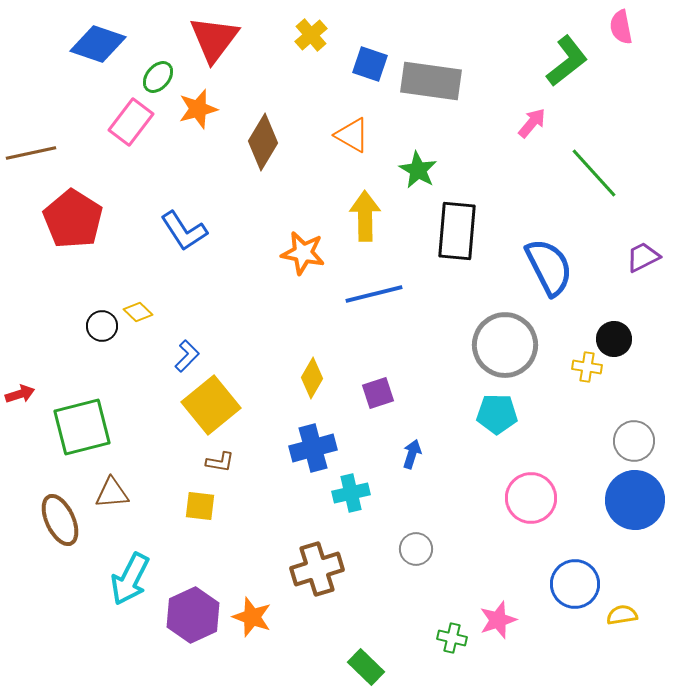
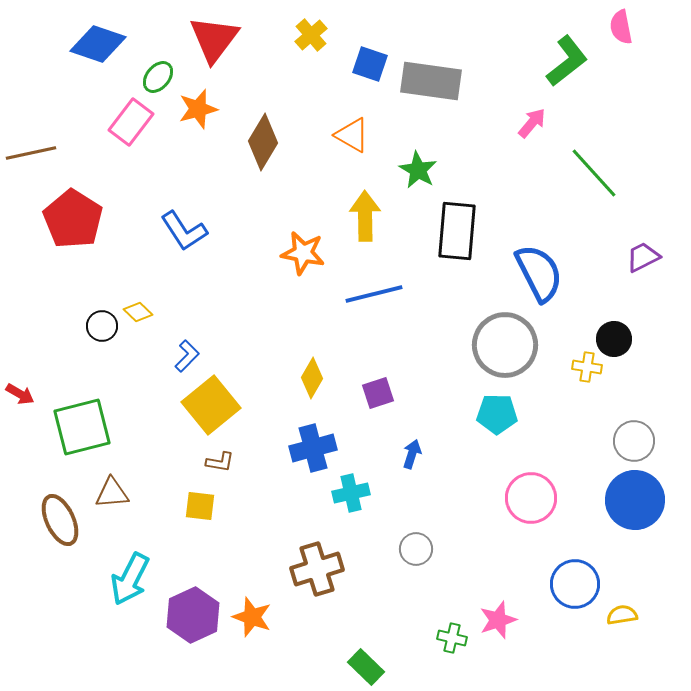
blue semicircle at (549, 267): moved 10 px left, 6 px down
red arrow at (20, 394): rotated 48 degrees clockwise
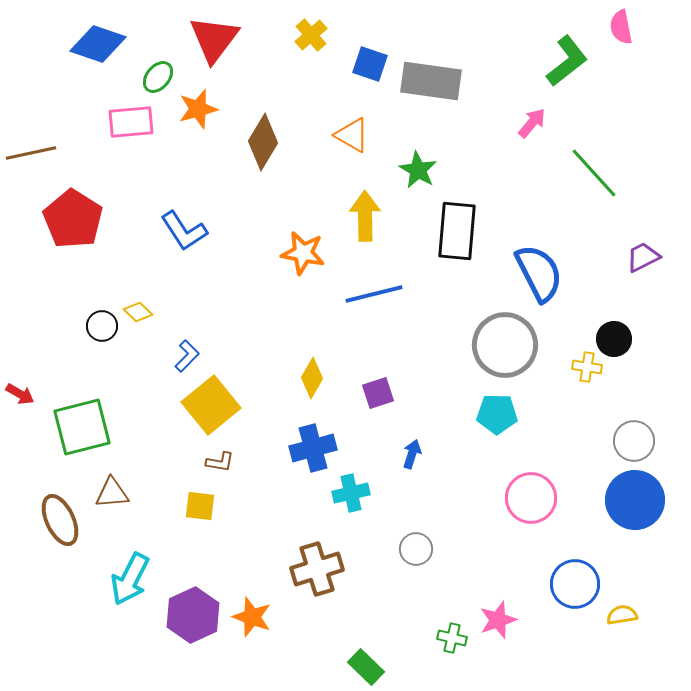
pink rectangle at (131, 122): rotated 48 degrees clockwise
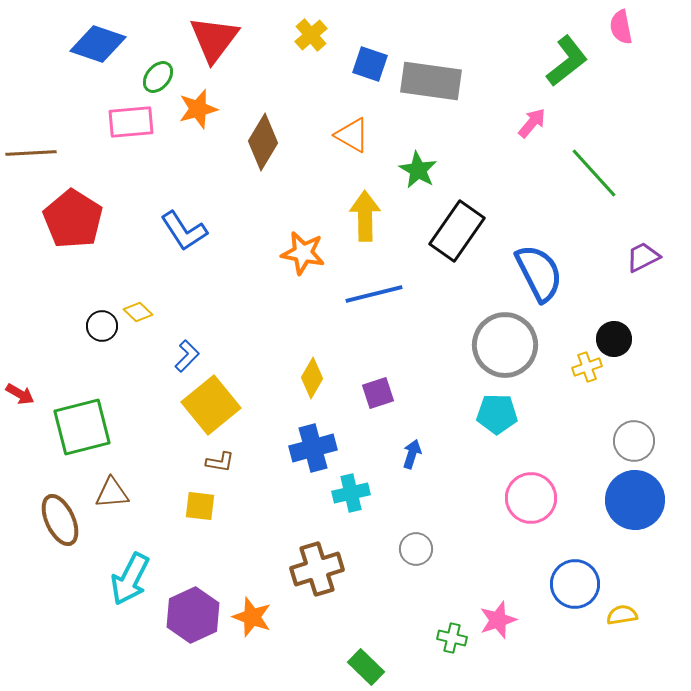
brown line at (31, 153): rotated 9 degrees clockwise
black rectangle at (457, 231): rotated 30 degrees clockwise
yellow cross at (587, 367): rotated 28 degrees counterclockwise
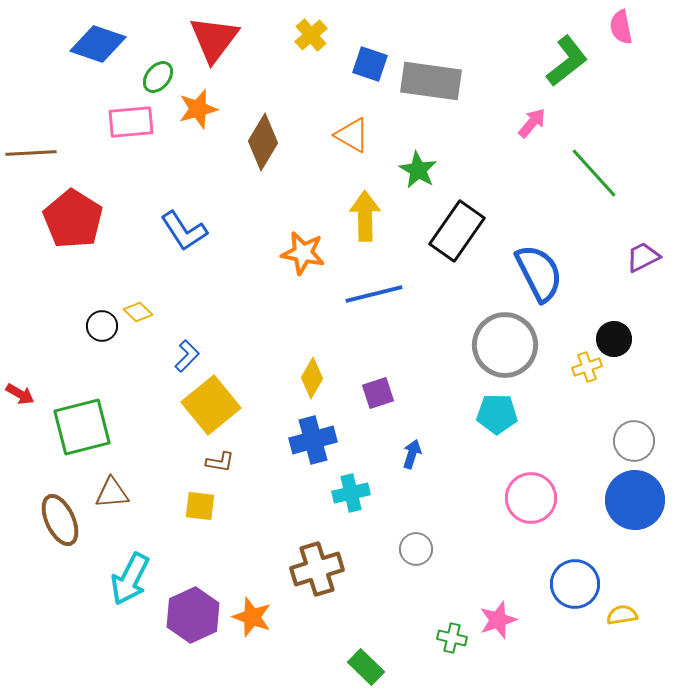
blue cross at (313, 448): moved 8 px up
